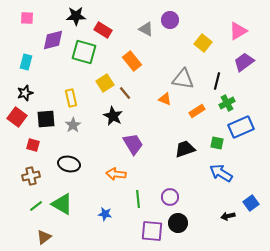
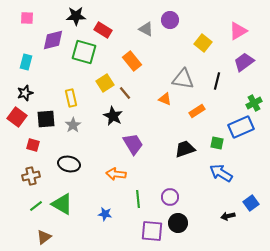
green cross at (227, 103): moved 27 px right
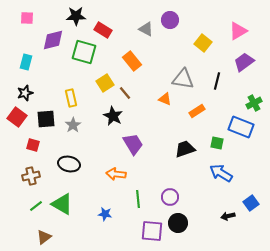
blue rectangle at (241, 127): rotated 45 degrees clockwise
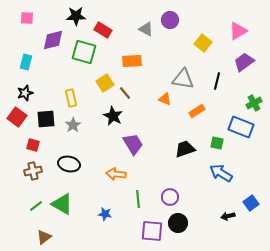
orange rectangle at (132, 61): rotated 54 degrees counterclockwise
brown cross at (31, 176): moved 2 px right, 5 px up
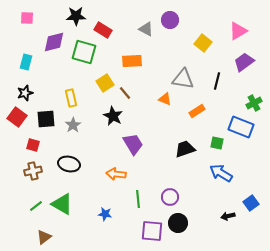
purple diamond at (53, 40): moved 1 px right, 2 px down
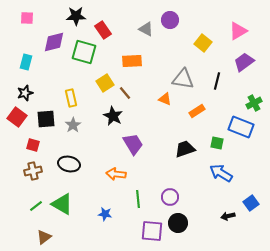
red rectangle at (103, 30): rotated 24 degrees clockwise
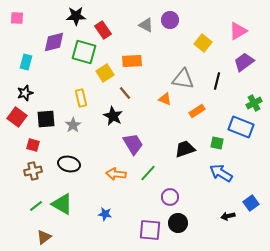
pink square at (27, 18): moved 10 px left
gray triangle at (146, 29): moved 4 px up
yellow square at (105, 83): moved 10 px up
yellow rectangle at (71, 98): moved 10 px right
green line at (138, 199): moved 10 px right, 26 px up; rotated 48 degrees clockwise
purple square at (152, 231): moved 2 px left, 1 px up
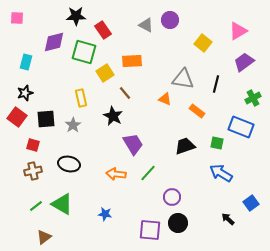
black line at (217, 81): moved 1 px left, 3 px down
green cross at (254, 103): moved 1 px left, 5 px up
orange rectangle at (197, 111): rotated 70 degrees clockwise
black trapezoid at (185, 149): moved 3 px up
purple circle at (170, 197): moved 2 px right
black arrow at (228, 216): moved 3 px down; rotated 56 degrees clockwise
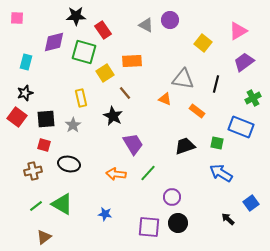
red square at (33, 145): moved 11 px right
purple square at (150, 230): moved 1 px left, 3 px up
